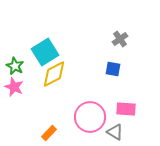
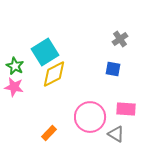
pink star: rotated 12 degrees counterclockwise
gray triangle: moved 1 px right, 2 px down
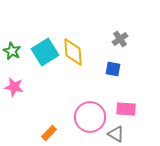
green star: moved 3 px left, 15 px up
yellow diamond: moved 19 px right, 22 px up; rotated 68 degrees counterclockwise
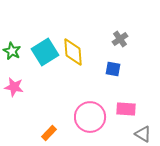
gray triangle: moved 27 px right
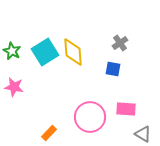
gray cross: moved 4 px down
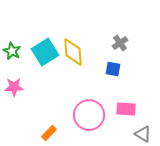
pink star: rotated 12 degrees counterclockwise
pink circle: moved 1 px left, 2 px up
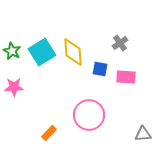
cyan square: moved 3 px left
blue square: moved 13 px left
pink rectangle: moved 32 px up
gray triangle: rotated 36 degrees counterclockwise
